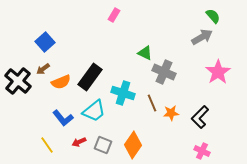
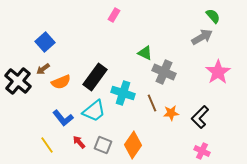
black rectangle: moved 5 px right
red arrow: rotated 72 degrees clockwise
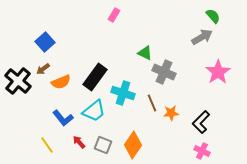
black L-shape: moved 1 px right, 5 px down
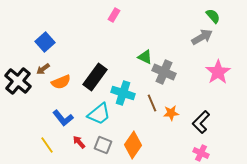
green triangle: moved 4 px down
cyan trapezoid: moved 5 px right, 3 px down
pink cross: moved 1 px left, 2 px down
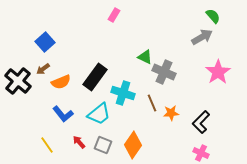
blue L-shape: moved 4 px up
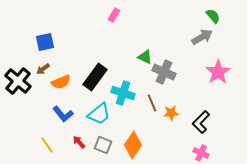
blue square: rotated 30 degrees clockwise
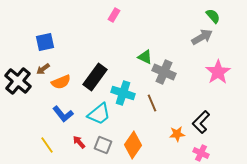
orange star: moved 6 px right, 21 px down
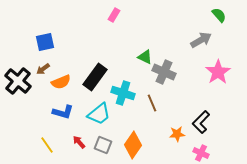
green semicircle: moved 6 px right, 1 px up
gray arrow: moved 1 px left, 3 px down
blue L-shape: moved 2 px up; rotated 35 degrees counterclockwise
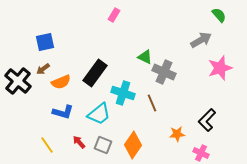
pink star: moved 2 px right, 4 px up; rotated 15 degrees clockwise
black rectangle: moved 4 px up
black L-shape: moved 6 px right, 2 px up
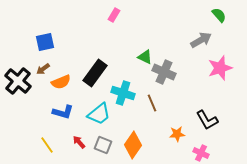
black L-shape: rotated 75 degrees counterclockwise
